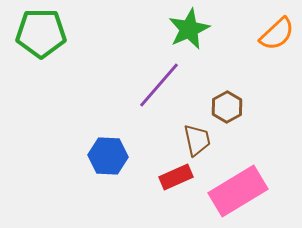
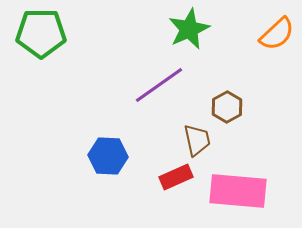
purple line: rotated 14 degrees clockwise
pink rectangle: rotated 36 degrees clockwise
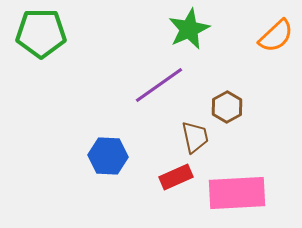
orange semicircle: moved 1 px left, 2 px down
brown trapezoid: moved 2 px left, 3 px up
pink rectangle: moved 1 px left, 2 px down; rotated 8 degrees counterclockwise
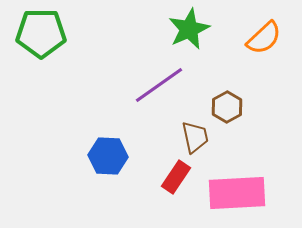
orange semicircle: moved 12 px left, 2 px down
red rectangle: rotated 32 degrees counterclockwise
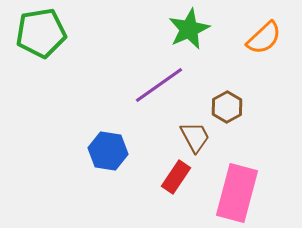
green pentagon: rotated 9 degrees counterclockwise
brown trapezoid: rotated 16 degrees counterclockwise
blue hexagon: moved 5 px up; rotated 6 degrees clockwise
pink rectangle: rotated 72 degrees counterclockwise
